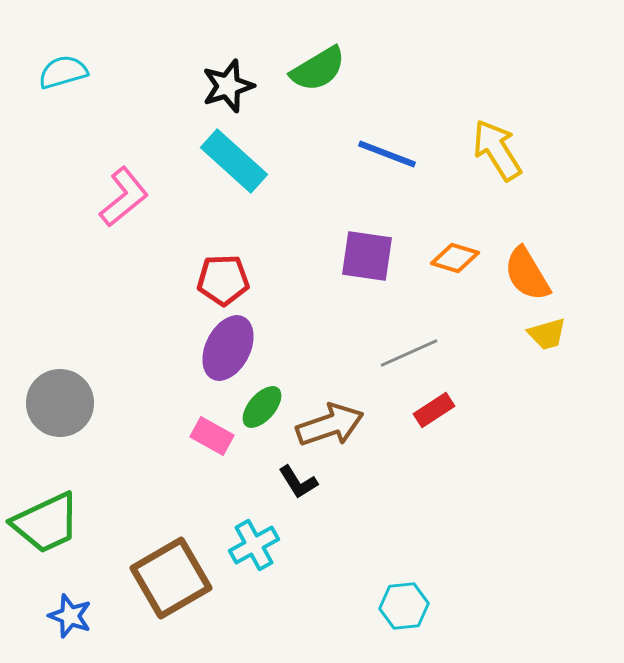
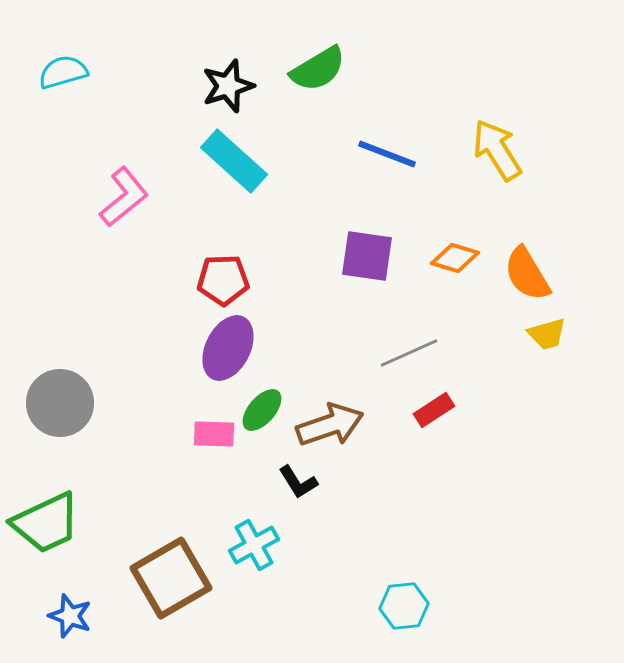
green ellipse: moved 3 px down
pink rectangle: moved 2 px right, 2 px up; rotated 27 degrees counterclockwise
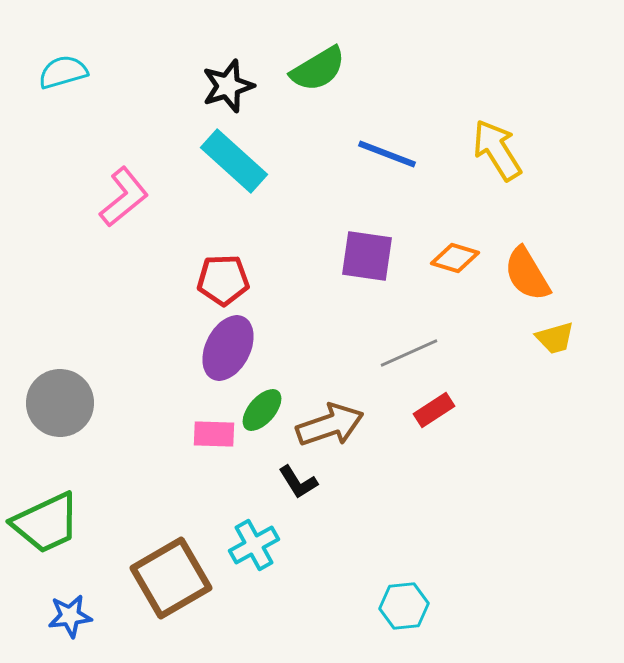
yellow trapezoid: moved 8 px right, 4 px down
blue star: rotated 27 degrees counterclockwise
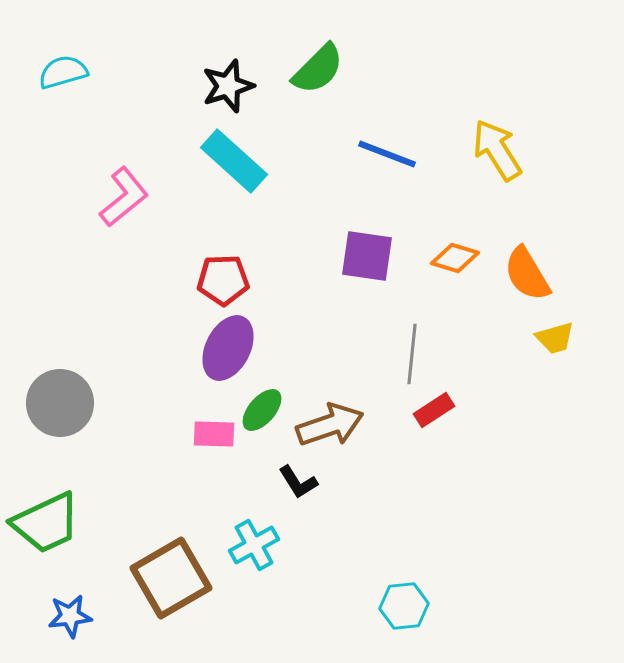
green semicircle: rotated 14 degrees counterclockwise
gray line: moved 3 px right, 1 px down; rotated 60 degrees counterclockwise
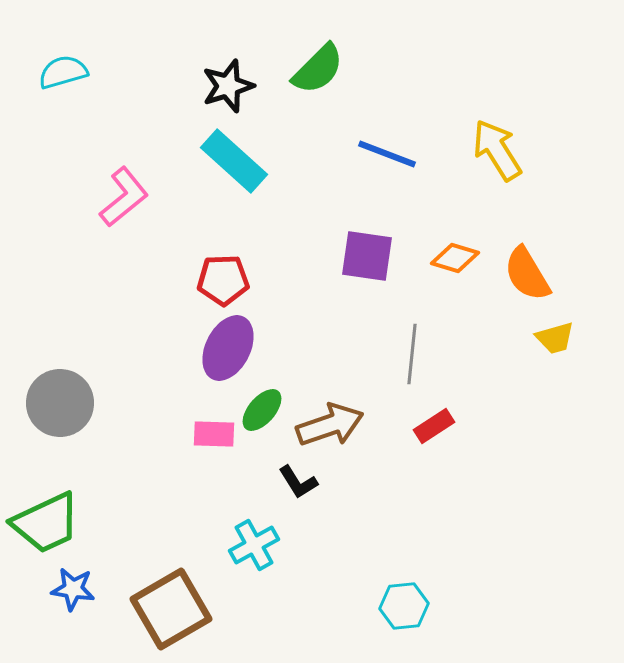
red rectangle: moved 16 px down
brown square: moved 31 px down
blue star: moved 3 px right, 27 px up; rotated 15 degrees clockwise
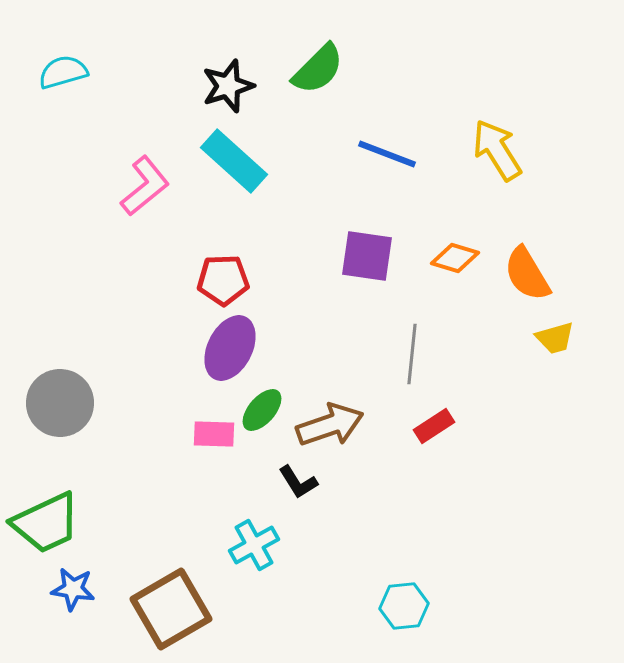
pink L-shape: moved 21 px right, 11 px up
purple ellipse: moved 2 px right
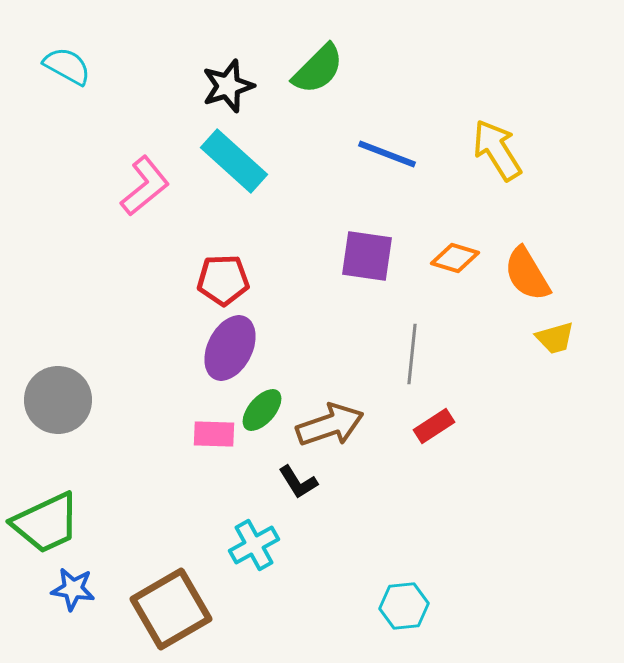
cyan semicircle: moved 4 px right, 6 px up; rotated 45 degrees clockwise
gray circle: moved 2 px left, 3 px up
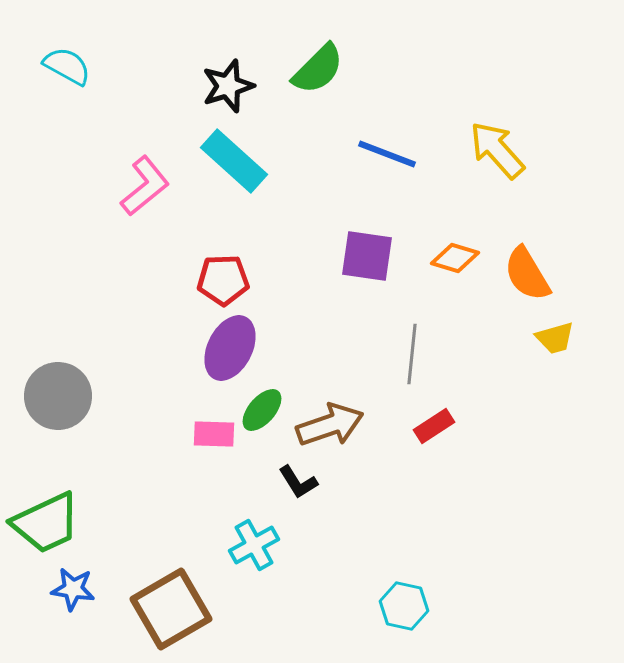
yellow arrow: rotated 10 degrees counterclockwise
gray circle: moved 4 px up
cyan hexagon: rotated 18 degrees clockwise
